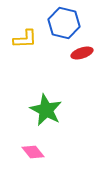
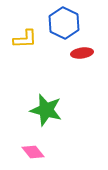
blue hexagon: rotated 12 degrees clockwise
red ellipse: rotated 10 degrees clockwise
green star: rotated 12 degrees counterclockwise
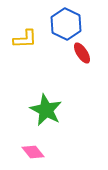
blue hexagon: moved 2 px right, 1 px down
red ellipse: rotated 65 degrees clockwise
green star: rotated 12 degrees clockwise
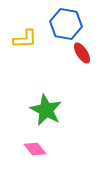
blue hexagon: rotated 16 degrees counterclockwise
pink diamond: moved 2 px right, 3 px up
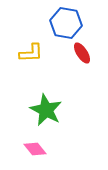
blue hexagon: moved 1 px up
yellow L-shape: moved 6 px right, 14 px down
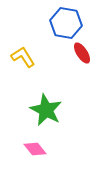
yellow L-shape: moved 8 px left, 4 px down; rotated 120 degrees counterclockwise
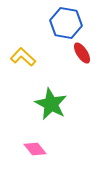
yellow L-shape: rotated 15 degrees counterclockwise
green star: moved 5 px right, 6 px up
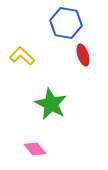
red ellipse: moved 1 px right, 2 px down; rotated 15 degrees clockwise
yellow L-shape: moved 1 px left, 1 px up
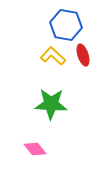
blue hexagon: moved 2 px down
yellow L-shape: moved 31 px right
green star: rotated 24 degrees counterclockwise
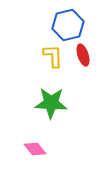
blue hexagon: moved 2 px right; rotated 24 degrees counterclockwise
yellow L-shape: rotated 45 degrees clockwise
green star: moved 1 px up
